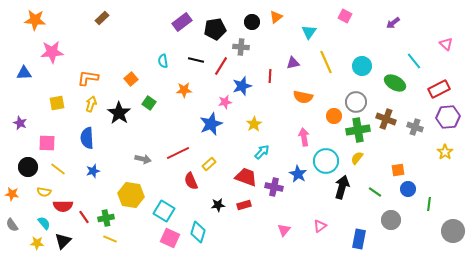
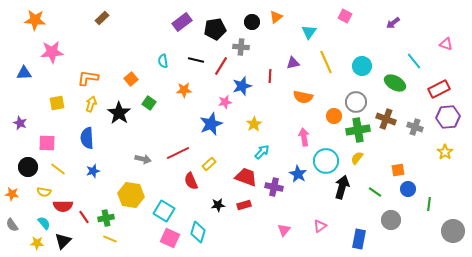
pink triangle at (446, 44): rotated 24 degrees counterclockwise
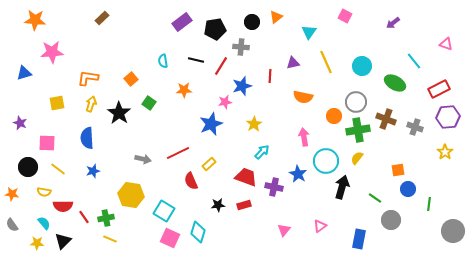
blue triangle at (24, 73): rotated 14 degrees counterclockwise
green line at (375, 192): moved 6 px down
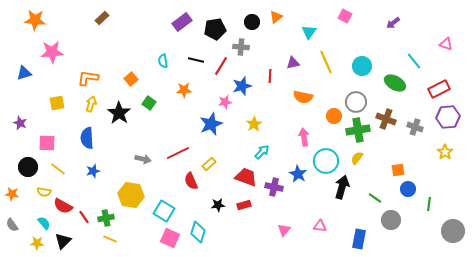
red semicircle at (63, 206): rotated 30 degrees clockwise
pink triangle at (320, 226): rotated 40 degrees clockwise
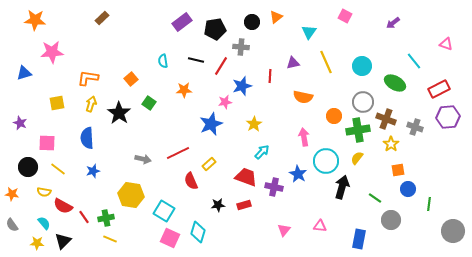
gray circle at (356, 102): moved 7 px right
yellow star at (445, 152): moved 54 px left, 8 px up
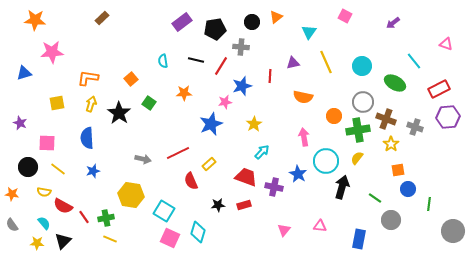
orange star at (184, 90): moved 3 px down
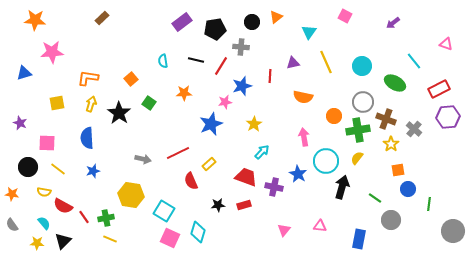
gray cross at (415, 127): moved 1 px left, 2 px down; rotated 21 degrees clockwise
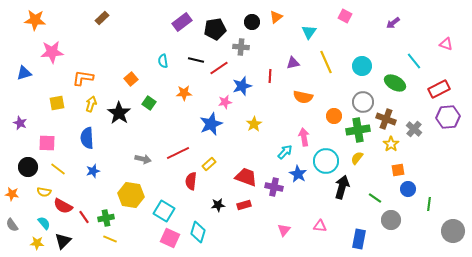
red line at (221, 66): moved 2 px left, 2 px down; rotated 24 degrees clockwise
orange L-shape at (88, 78): moved 5 px left
cyan arrow at (262, 152): moved 23 px right
red semicircle at (191, 181): rotated 30 degrees clockwise
